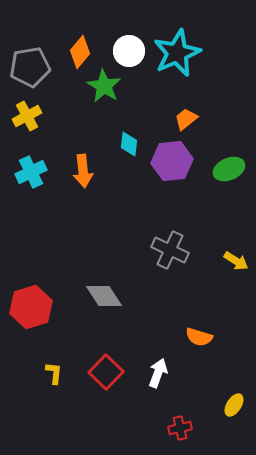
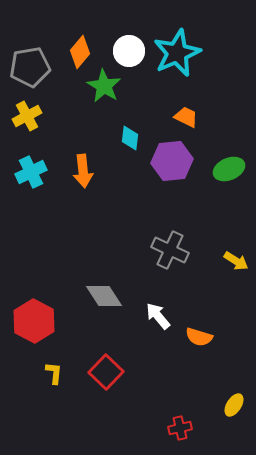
orange trapezoid: moved 2 px up; rotated 65 degrees clockwise
cyan diamond: moved 1 px right, 6 px up
red hexagon: moved 3 px right, 14 px down; rotated 15 degrees counterclockwise
white arrow: moved 57 px up; rotated 60 degrees counterclockwise
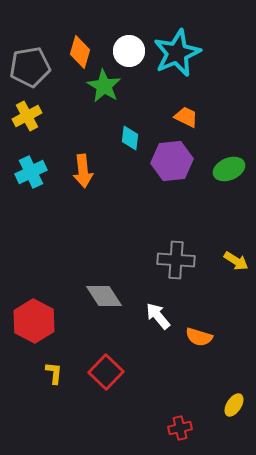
orange diamond: rotated 24 degrees counterclockwise
gray cross: moved 6 px right, 10 px down; rotated 21 degrees counterclockwise
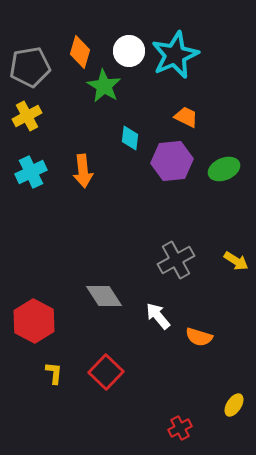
cyan star: moved 2 px left, 2 px down
green ellipse: moved 5 px left
gray cross: rotated 33 degrees counterclockwise
red cross: rotated 15 degrees counterclockwise
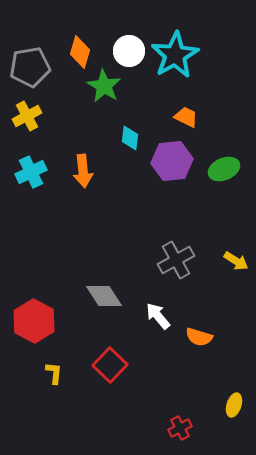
cyan star: rotated 6 degrees counterclockwise
red square: moved 4 px right, 7 px up
yellow ellipse: rotated 15 degrees counterclockwise
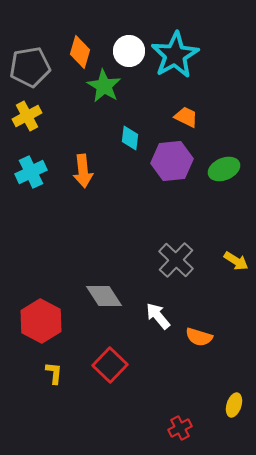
gray cross: rotated 18 degrees counterclockwise
red hexagon: moved 7 px right
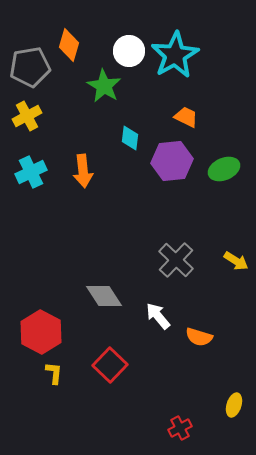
orange diamond: moved 11 px left, 7 px up
red hexagon: moved 11 px down
